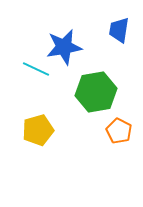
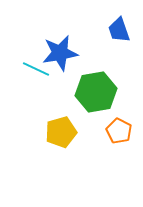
blue trapezoid: rotated 28 degrees counterclockwise
blue star: moved 4 px left, 6 px down
yellow pentagon: moved 23 px right, 2 px down
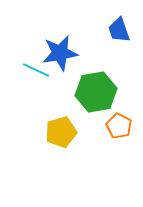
cyan line: moved 1 px down
orange pentagon: moved 5 px up
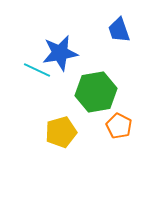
cyan line: moved 1 px right
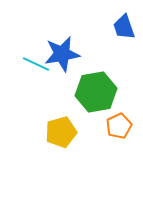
blue trapezoid: moved 5 px right, 3 px up
blue star: moved 2 px right, 1 px down
cyan line: moved 1 px left, 6 px up
orange pentagon: rotated 20 degrees clockwise
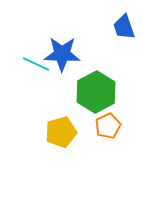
blue star: rotated 12 degrees clockwise
green hexagon: rotated 18 degrees counterclockwise
orange pentagon: moved 11 px left
